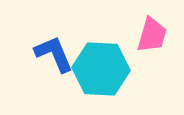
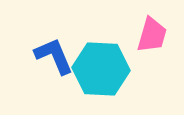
blue L-shape: moved 2 px down
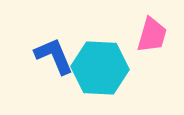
cyan hexagon: moved 1 px left, 1 px up
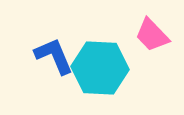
pink trapezoid: rotated 120 degrees clockwise
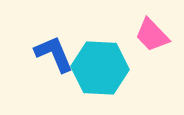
blue L-shape: moved 2 px up
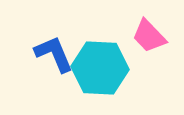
pink trapezoid: moved 3 px left, 1 px down
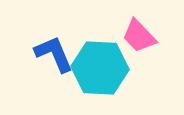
pink trapezoid: moved 10 px left
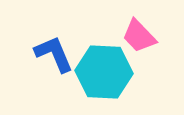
cyan hexagon: moved 4 px right, 4 px down
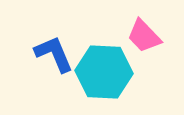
pink trapezoid: moved 5 px right
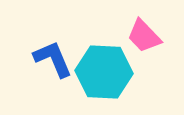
blue L-shape: moved 1 px left, 5 px down
